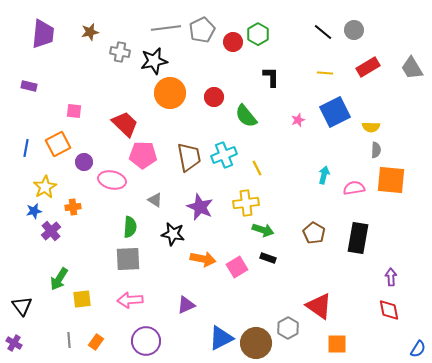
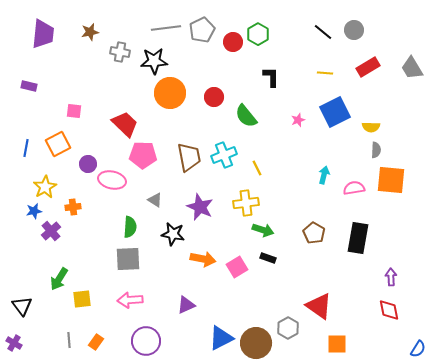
black star at (154, 61): rotated 8 degrees clockwise
purple circle at (84, 162): moved 4 px right, 2 px down
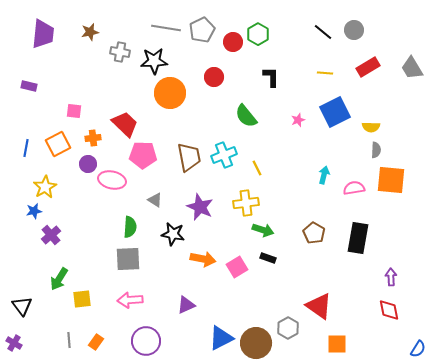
gray line at (166, 28): rotated 16 degrees clockwise
red circle at (214, 97): moved 20 px up
orange cross at (73, 207): moved 20 px right, 69 px up
purple cross at (51, 231): moved 4 px down
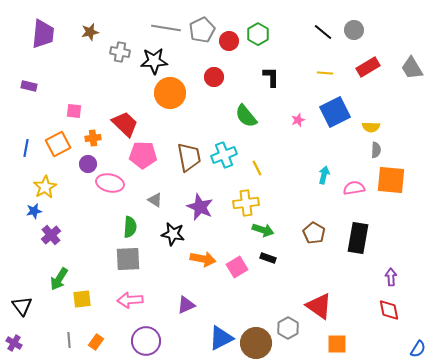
red circle at (233, 42): moved 4 px left, 1 px up
pink ellipse at (112, 180): moved 2 px left, 3 px down
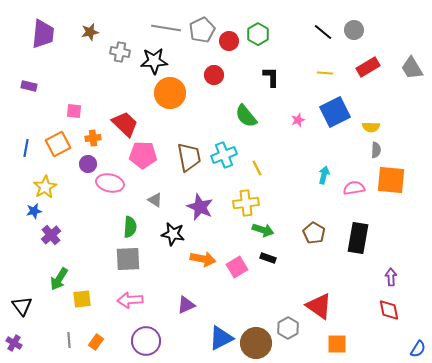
red circle at (214, 77): moved 2 px up
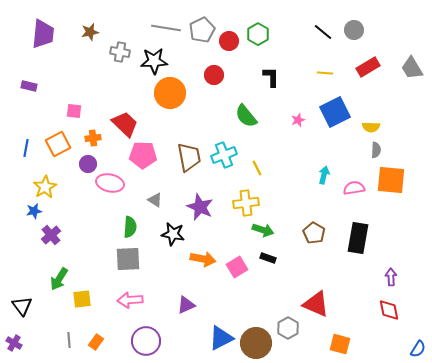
red triangle at (319, 306): moved 3 px left, 2 px up; rotated 12 degrees counterclockwise
orange square at (337, 344): moved 3 px right; rotated 15 degrees clockwise
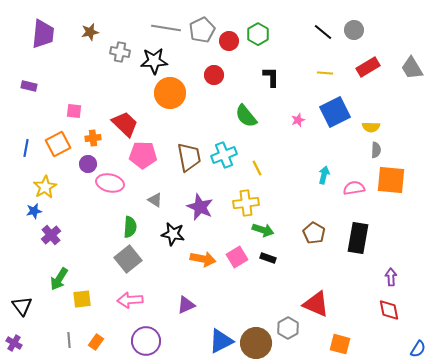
gray square at (128, 259): rotated 36 degrees counterclockwise
pink square at (237, 267): moved 10 px up
blue triangle at (221, 338): moved 3 px down
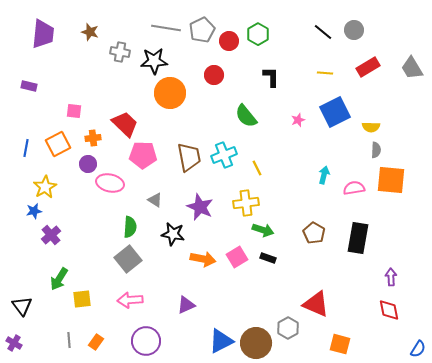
brown star at (90, 32): rotated 30 degrees clockwise
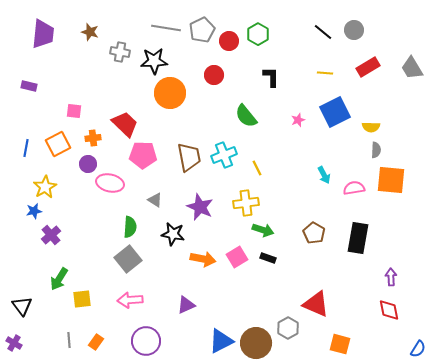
cyan arrow at (324, 175): rotated 138 degrees clockwise
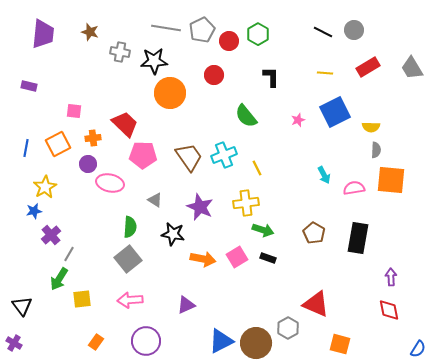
black line at (323, 32): rotated 12 degrees counterclockwise
brown trapezoid at (189, 157): rotated 24 degrees counterclockwise
gray line at (69, 340): moved 86 px up; rotated 35 degrees clockwise
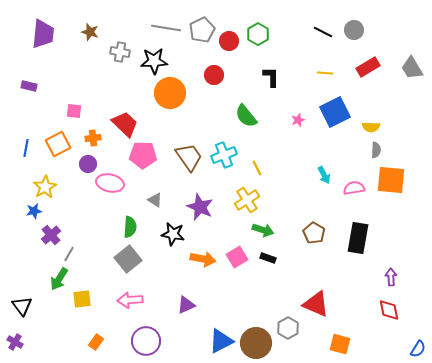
yellow cross at (246, 203): moved 1 px right, 3 px up; rotated 25 degrees counterclockwise
purple cross at (14, 343): moved 1 px right, 1 px up
